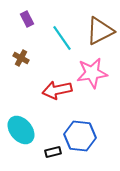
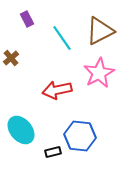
brown cross: moved 10 px left; rotated 21 degrees clockwise
pink star: moved 7 px right; rotated 20 degrees counterclockwise
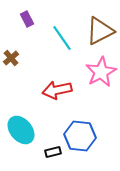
pink star: moved 2 px right, 1 px up
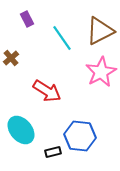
red arrow: moved 10 px left, 1 px down; rotated 136 degrees counterclockwise
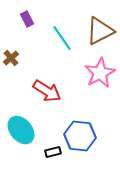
pink star: moved 1 px left, 1 px down
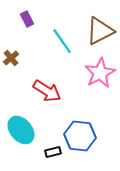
cyan line: moved 3 px down
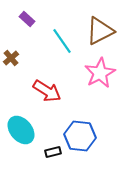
purple rectangle: rotated 21 degrees counterclockwise
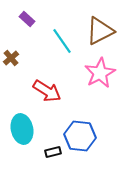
cyan ellipse: moved 1 px right, 1 px up; rotated 28 degrees clockwise
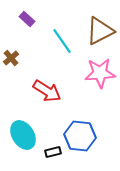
pink star: rotated 24 degrees clockwise
cyan ellipse: moved 1 px right, 6 px down; rotated 20 degrees counterclockwise
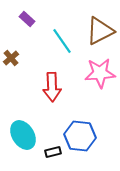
red arrow: moved 5 px right, 4 px up; rotated 56 degrees clockwise
